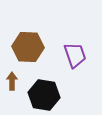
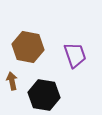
brown hexagon: rotated 8 degrees clockwise
brown arrow: rotated 12 degrees counterclockwise
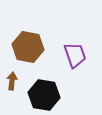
brown arrow: rotated 18 degrees clockwise
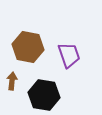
purple trapezoid: moved 6 px left
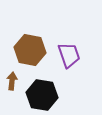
brown hexagon: moved 2 px right, 3 px down
black hexagon: moved 2 px left
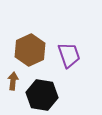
brown hexagon: rotated 24 degrees clockwise
brown arrow: moved 1 px right
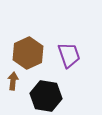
brown hexagon: moved 2 px left, 3 px down
black hexagon: moved 4 px right, 1 px down
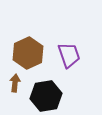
brown arrow: moved 2 px right, 2 px down
black hexagon: rotated 20 degrees counterclockwise
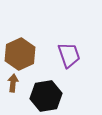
brown hexagon: moved 8 px left, 1 px down
brown arrow: moved 2 px left
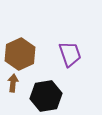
purple trapezoid: moved 1 px right, 1 px up
